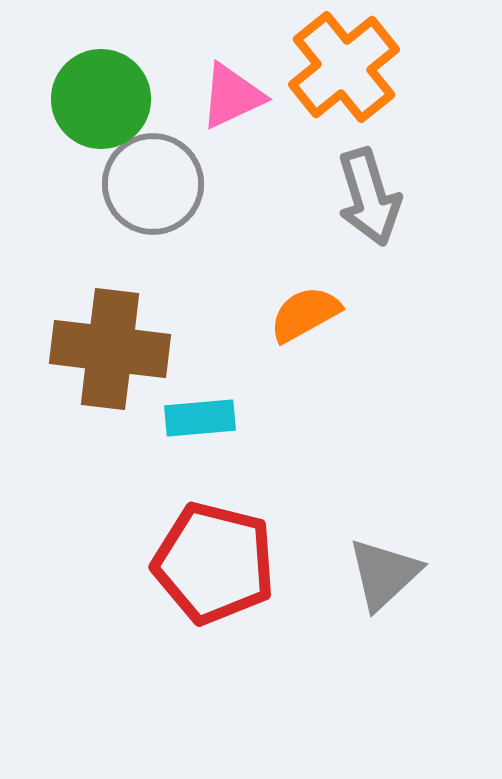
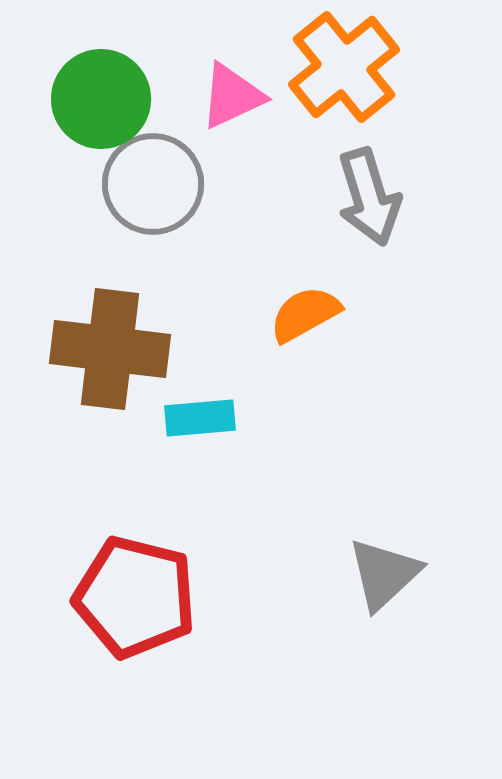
red pentagon: moved 79 px left, 34 px down
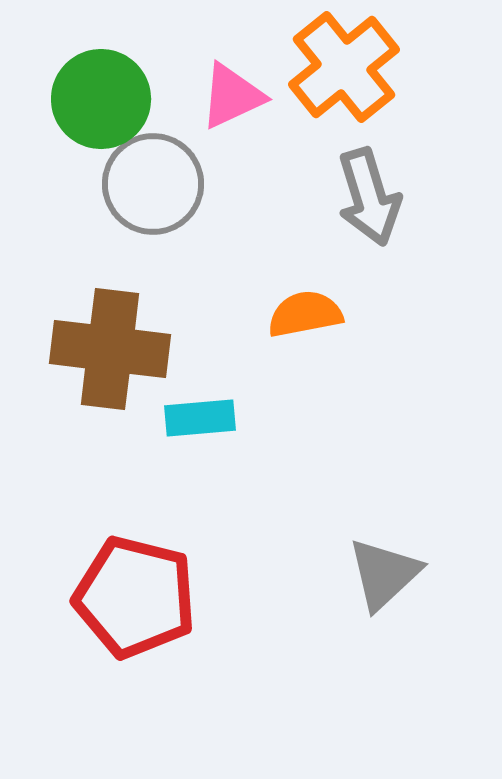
orange semicircle: rotated 18 degrees clockwise
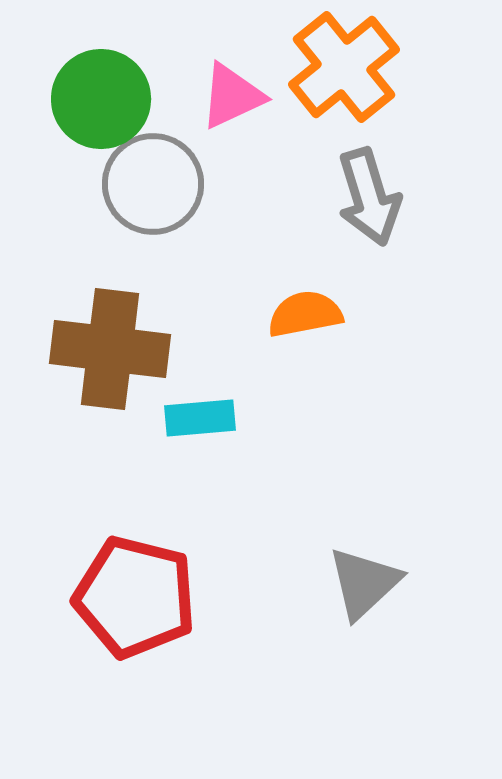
gray triangle: moved 20 px left, 9 px down
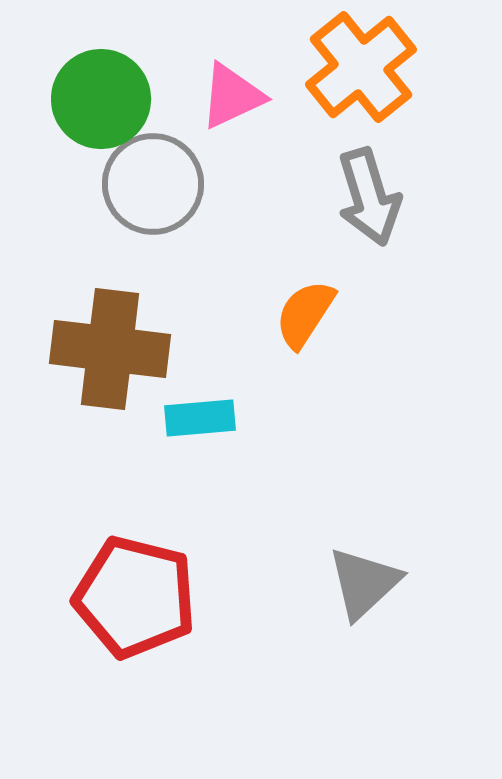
orange cross: moved 17 px right
orange semicircle: rotated 46 degrees counterclockwise
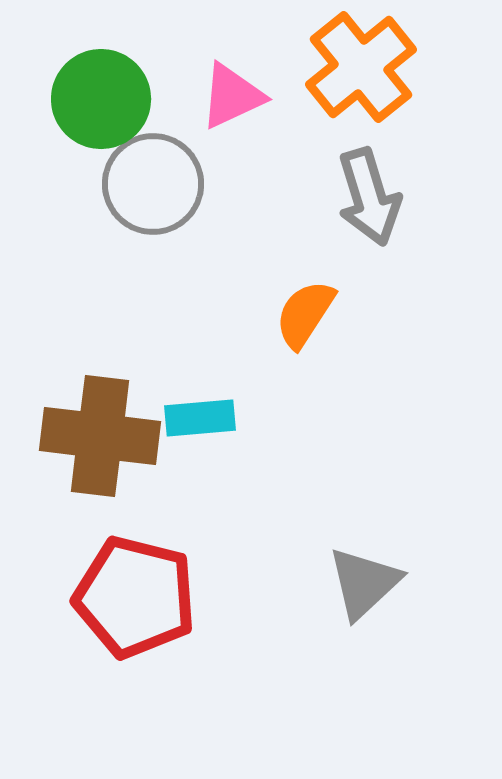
brown cross: moved 10 px left, 87 px down
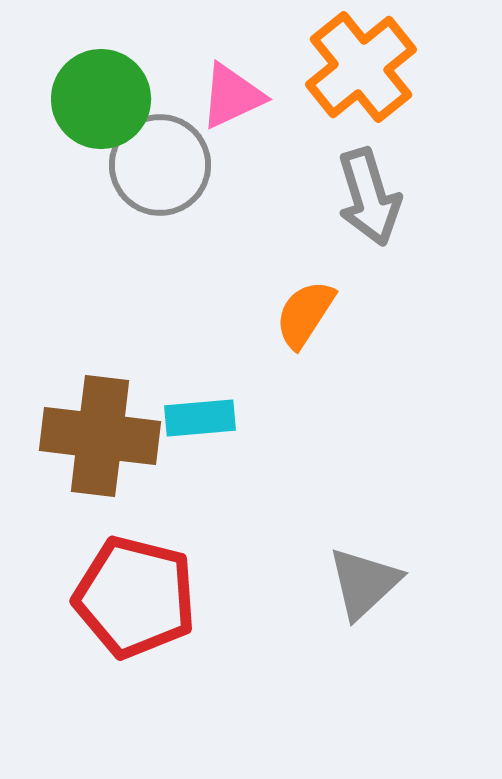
gray circle: moved 7 px right, 19 px up
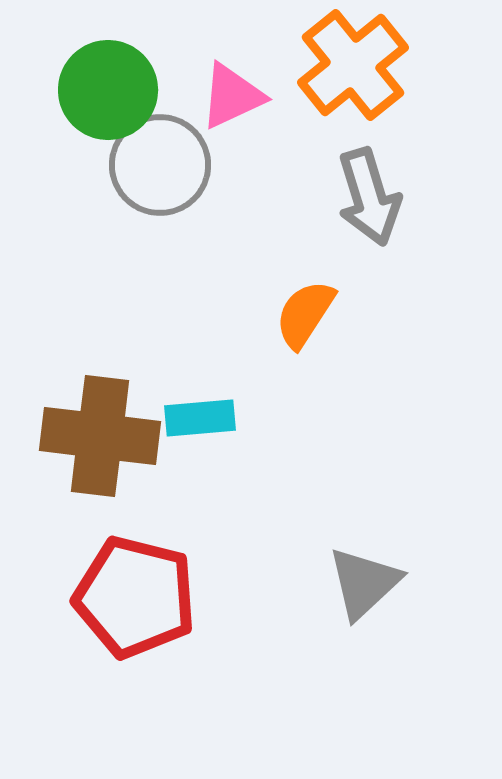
orange cross: moved 8 px left, 2 px up
green circle: moved 7 px right, 9 px up
